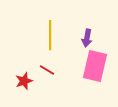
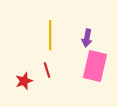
red line: rotated 42 degrees clockwise
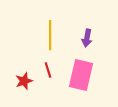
pink rectangle: moved 14 px left, 9 px down
red line: moved 1 px right
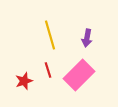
yellow line: rotated 16 degrees counterclockwise
pink rectangle: moved 2 px left; rotated 32 degrees clockwise
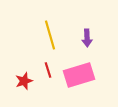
purple arrow: rotated 12 degrees counterclockwise
pink rectangle: rotated 28 degrees clockwise
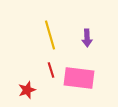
red line: moved 3 px right
pink rectangle: moved 3 px down; rotated 24 degrees clockwise
red star: moved 3 px right, 9 px down
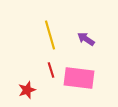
purple arrow: moved 1 px left, 1 px down; rotated 126 degrees clockwise
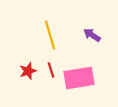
purple arrow: moved 6 px right, 4 px up
pink rectangle: rotated 16 degrees counterclockwise
red star: moved 1 px right, 19 px up
